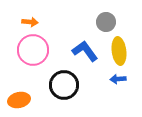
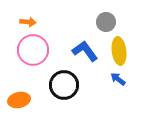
orange arrow: moved 2 px left
blue arrow: rotated 42 degrees clockwise
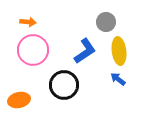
blue L-shape: rotated 92 degrees clockwise
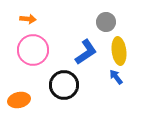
orange arrow: moved 3 px up
blue L-shape: moved 1 px right, 1 px down
blue arrow: moved 2 px left, 2 px up; rotated 14 degrees clockwise
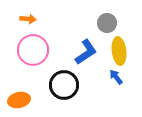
gray circle: moved 1 px right, 1 px down
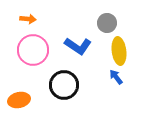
blue L-shape: moved 8 px left, 6 px up; rotated 68 degrees clockwise
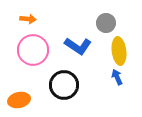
gray circle: moved 1 px left
blue arrow: moved 1 px right; rotated 14 degrees clockwise
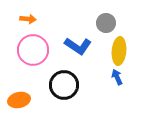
yellow ellipse: rotated 12 degrees clockwise
